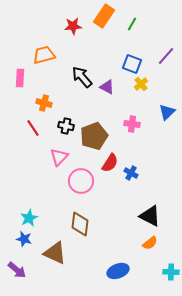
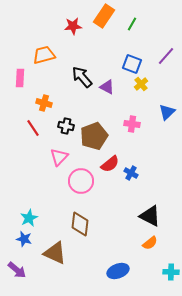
red semicircle: moved 1 px down; rotated 18 degrees clockwise
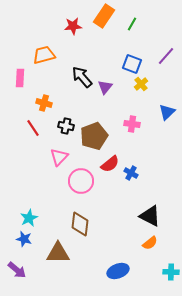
purple triangle: moved 2 px left; rotated 42 degrees clockwise
brown triangle: moved 3 px right; rotated 25 degrees counterclockwise
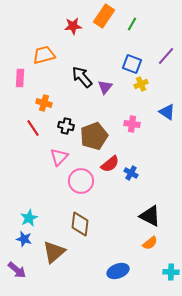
yellow cross: rotated 16 degrees clockwise
blue triangle: rotated 42 degrees counterclockwise
brown triangle: moved 4 px left, 1 px up; rotated 40 degrees counterclockwise
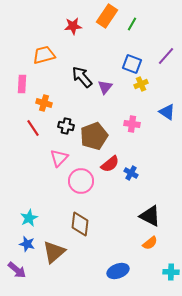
orange rectangle: moved 3 px right
pink rectangle: moved 2 px right, 6 px down
pink triangle: moved 1 px down
blue star: moved 3 px right, 5 px down
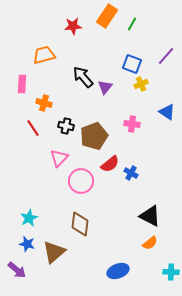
black arrow: moved 1 px right
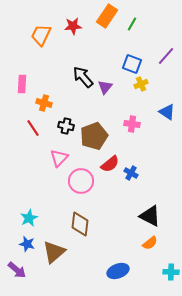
orange trapezoid: moved 3 px left, 20 px up; rotated 50 degrees counterclockwise
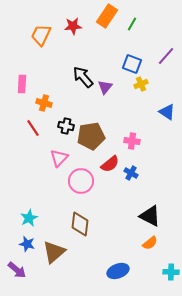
pink cross: moved 17 px down
brown pentagon: moved 3 px left; rotated 12 degrees clockwise
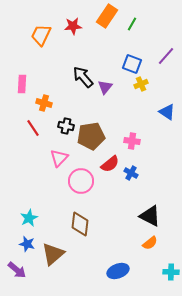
brown triangle: moved 1 px left, 2 px down
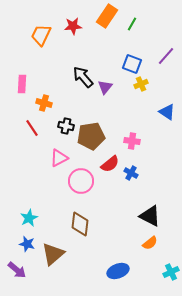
red line: moved 1 px left
pink triangle: rotated 18 degrees clockwise
cyan cross: rotated 28 degrees counterclockwise
